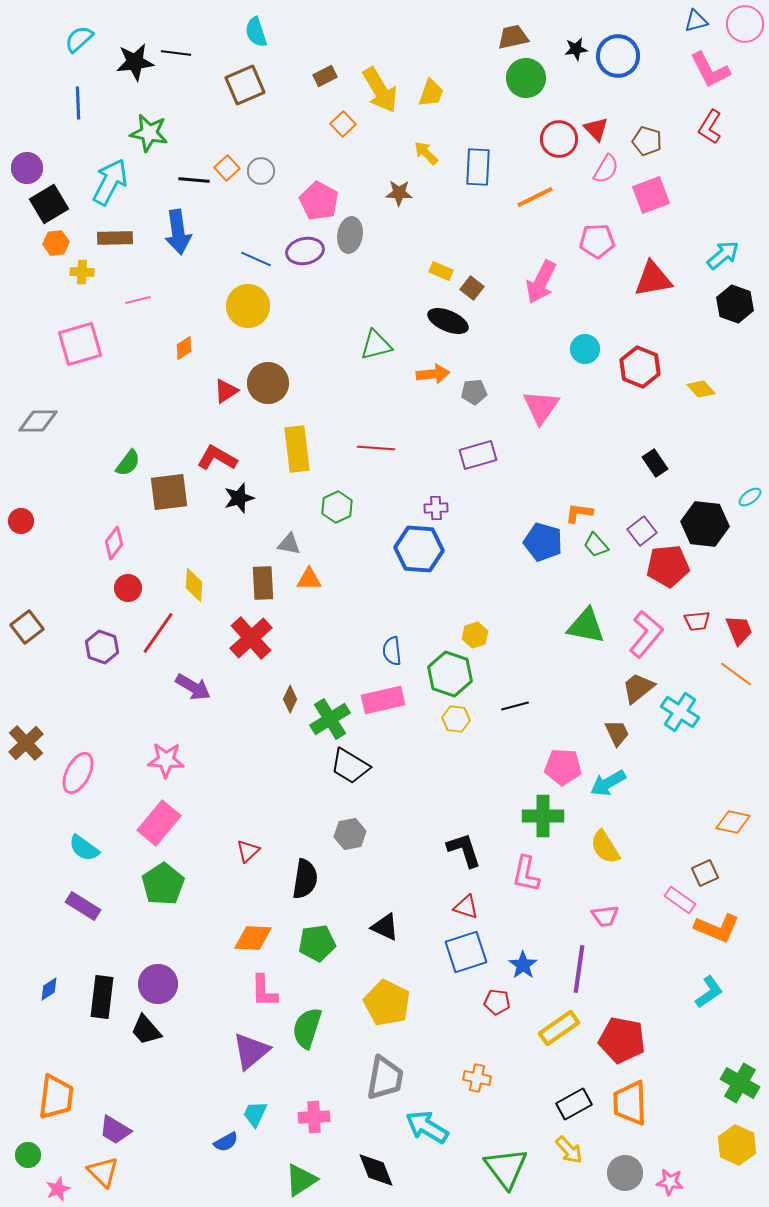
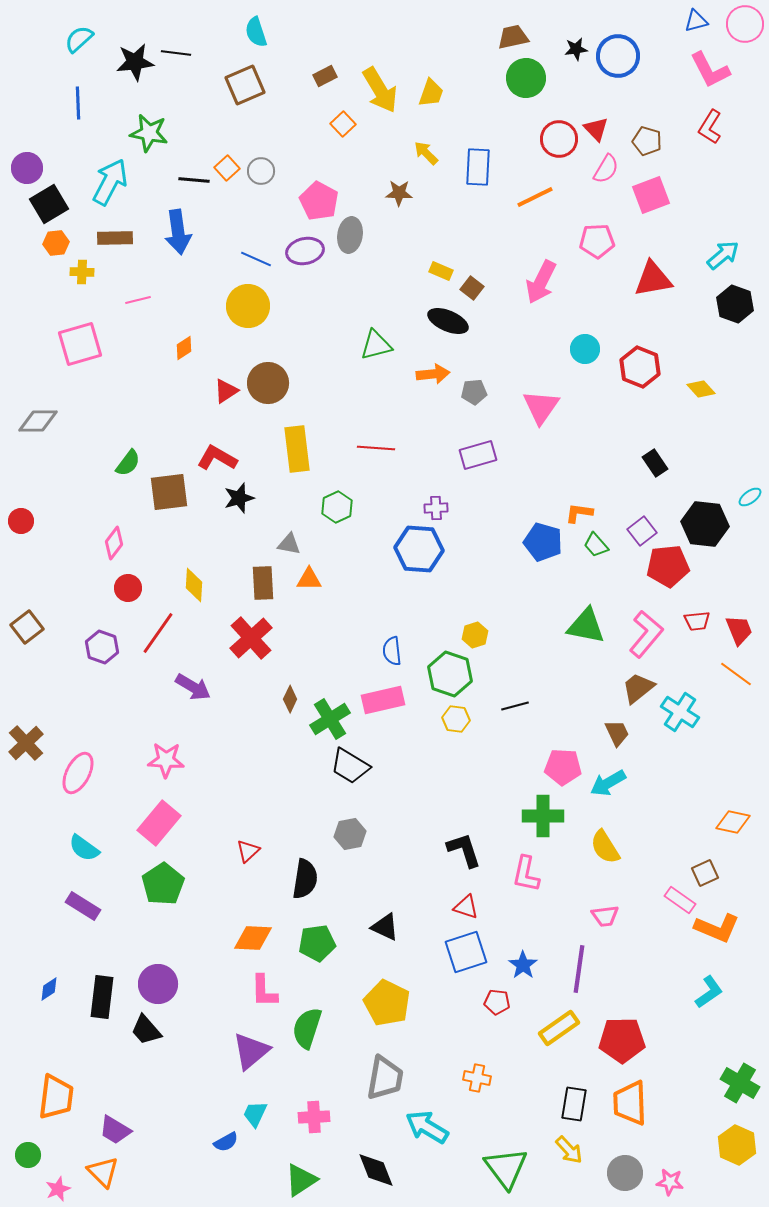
red pentagon at (622, 1040): rotated 12 degrees counterclockwise
black rectangle at (574, 1104): rotated 52 degrees counterclockwise
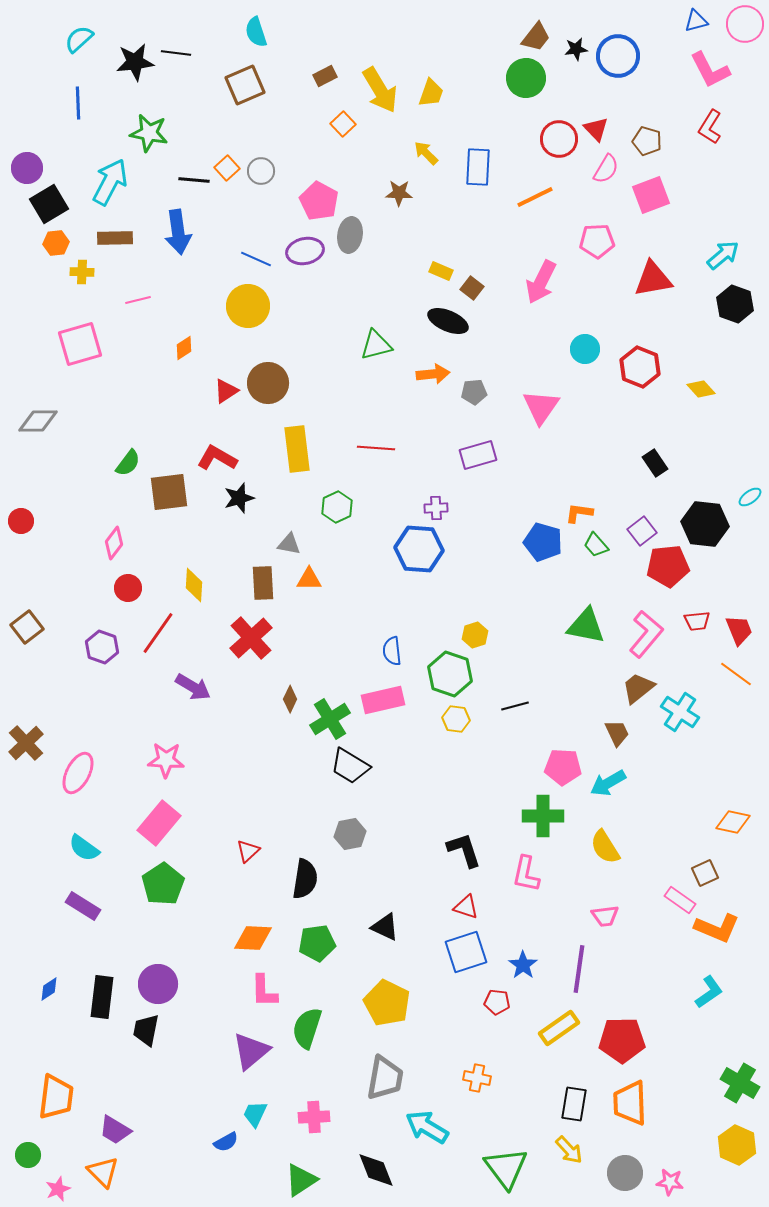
brown trapezoid at (513, 37): moved 23 px right; rotated 140 degrees clockwise
black trapezoid at (146, 1030): rotated 52 degrees clockwise
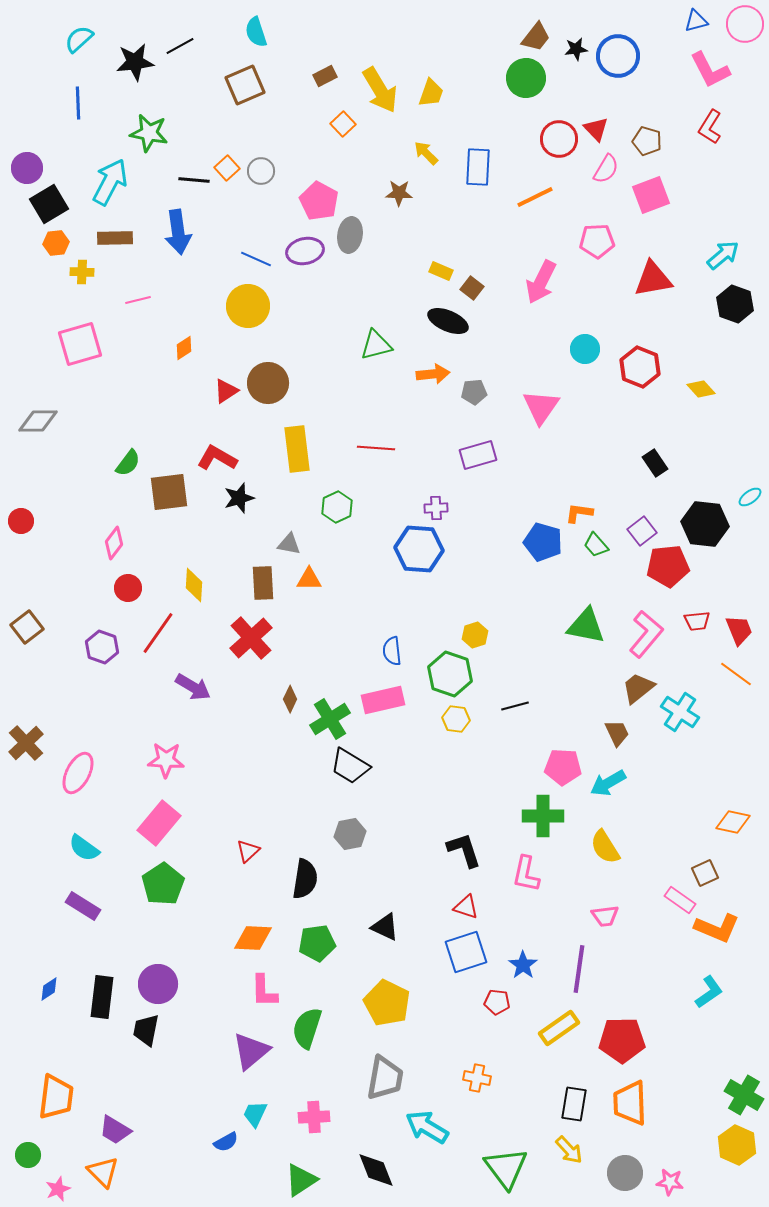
black line at (176, 53): moved 4 px right, 7 px up; rotated 36 degrees counterclockwise
green cross at (740, 1083): moved 4 px right, 12 px down
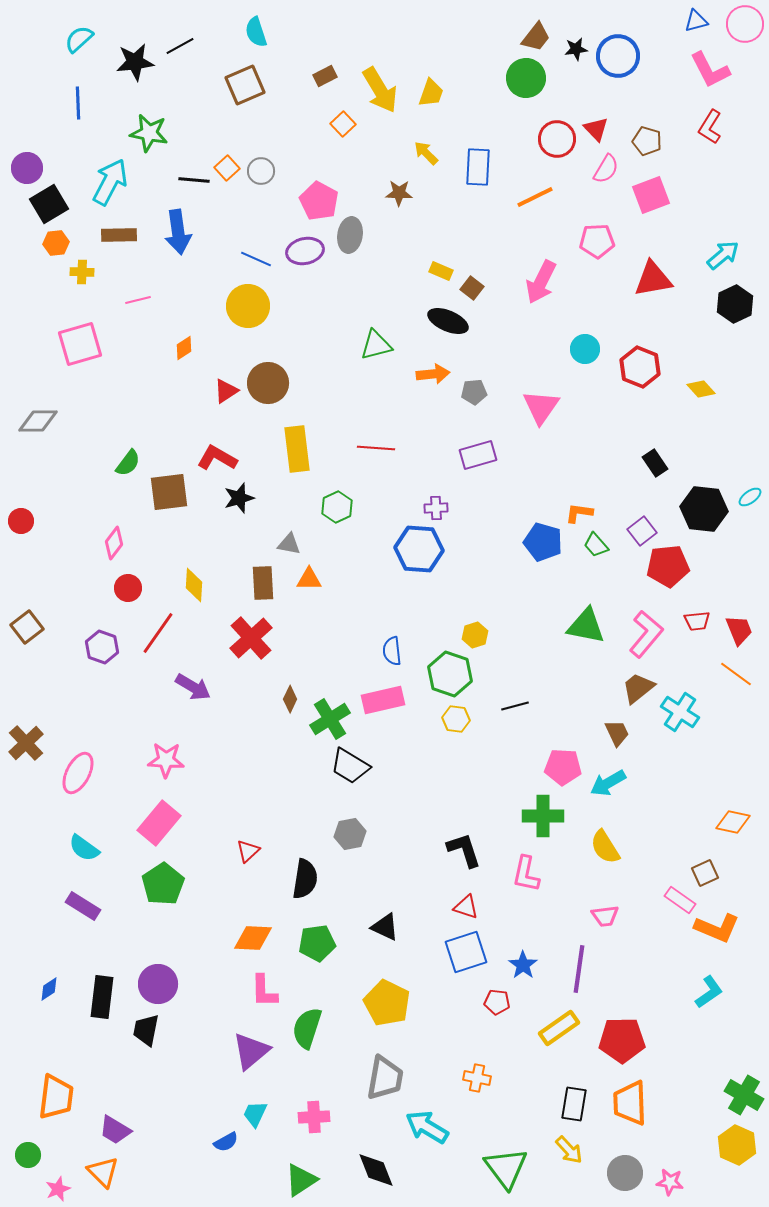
red circle at (559, 139): moved 2 px left
brown rectangle at (115, 238): moved 4 px right, 3 px up
black hexagon at (735, 304): rotated 15 degrees clockwise
black hexagon at (705, 524): moved 1 px left, 15 px up
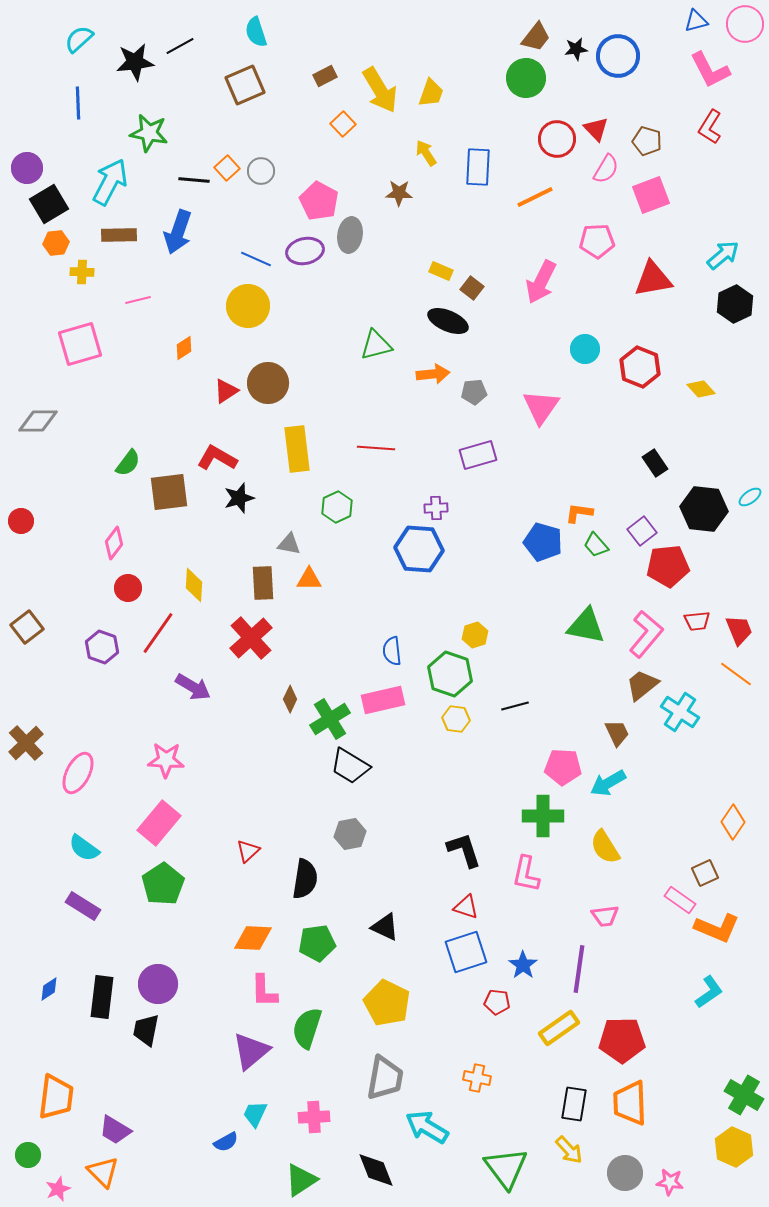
yellow arrow at (426, 153): rotated 12 degrees clockwise
blue arrow at (178, 232): rotated 27 degrees clockwise
brown trapezoid at (638, 688): moved 4 px right, 3 px up
orange diamond at (733, 822): rotated 68 degrees counterclockwise
yellow hexagon at (737, 1145): moved 3 px left, 2 px down
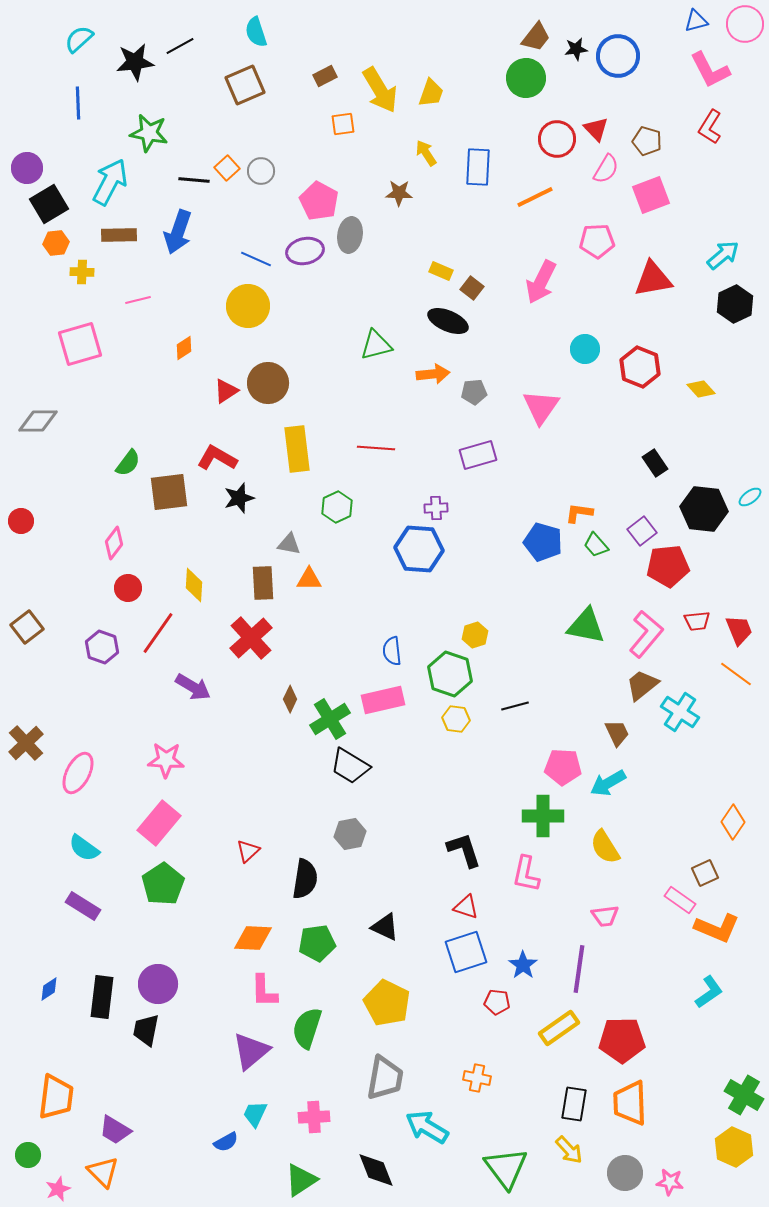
orange square at (343, 124): rotated 35 degrees clockwise
